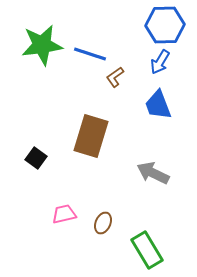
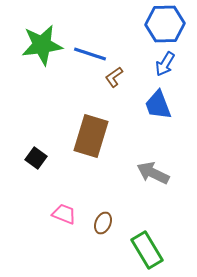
blue hexagon: moved 1 px up
blue arrow: moved 5 px right, 2 px down
brown L-shape: moved 1 px left
pink trapezoid: rotated 35 degrees clockwise
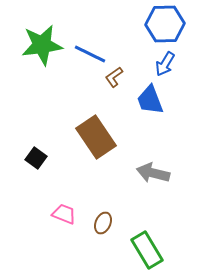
blue line: rotated 8 degrees clockwise
blue trapezoid: moved 8 px left, 5 px up
brown rectangle: moved 5 px right, 1 px down; rotated 51 degrees counterclockwise
gray arrow: rotated 12 degrees counterclockwise
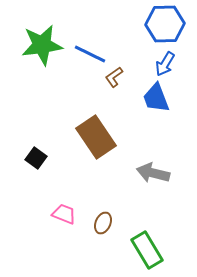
blue trapezoid: moved 6 px right, 2 px up
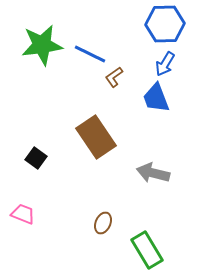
pink trapezoid: moved 41 px left
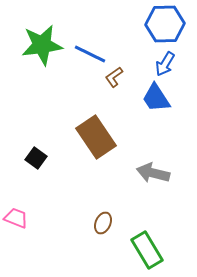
blue trapezoid: rotated 12 degrees counterclockwise
pink trapezoid: moved 7 px left, 4 px down
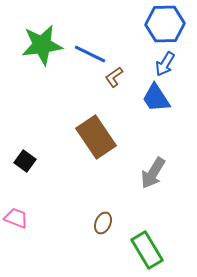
black square: moved 11 px left, 3 px down
gray arrow: rotated 72 degrees counterclockwise
